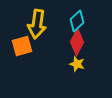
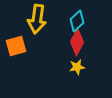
yellow arrow: moved 5 px up
orange square: moved 6 px left
yellow star: moved 3 px down; rotated 28 degrees counterclockwise
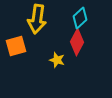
cyan diamond: moved 3 px right, 3 px up
yellow star: moved 20 px left, 7 px up; rotated 28 degrees clockwise
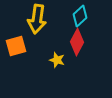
cyan diamond: moved 2 px up
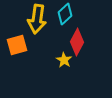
cyan diamond: moved 15 px left, 2 px up
orange square: moved 1 px right, 1 px up
yellow star: moved 7 px right; rotated 14 degrees clockwise
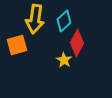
cyan diamond: moved 1 px left, 7 px down
yellow arrow: moved 2 px left
red diamond: moved 1 px down
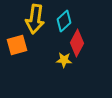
yellow star: rotated 28 degrees counterclockwise
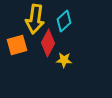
red diamond: moved 29 px left
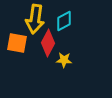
cyan diamond: rotated 15 degrees clockwise
orange square: moved 2 px up; rotated 25 degrees clockwise
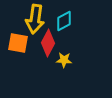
orange square: moved 1 px right
